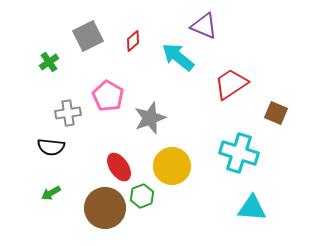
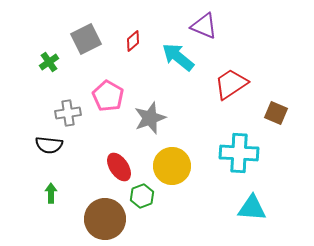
gray square: moved 2 px left, 3 px down
black semicircle: moved 2 px left, 2 px up
cyan cross: rotated 15 degrees counterclockwise
green arrow: rotated 120 degrees clockwise
brown circle: moved 11 px down
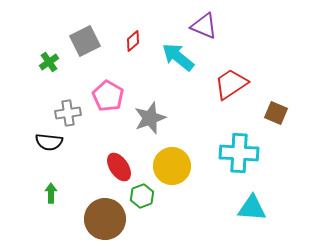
gray square: moved 1 px left, 2 px down
black semicircle: moved 3 px up
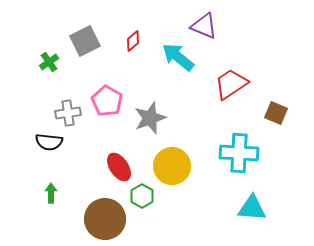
pink pentagon: moved 1 px left, 5 px down
green hexagon: rotated 10 degrees counterclockwise
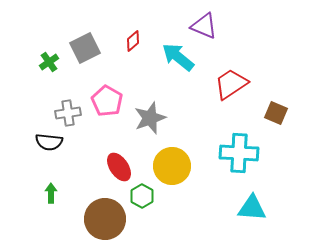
gray square: moved 7 px down
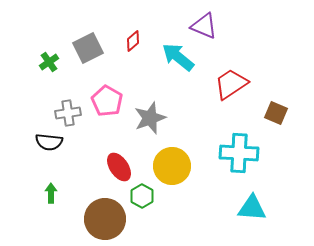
gray square: moved 3 px right
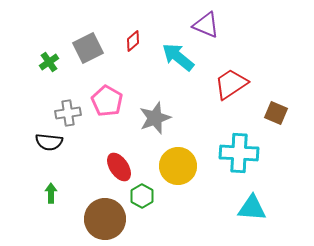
purple triangle: moved 2 px right, 1 px up
gray star: moved 5 px right
yellow circle: moved 6 px right
